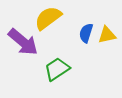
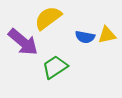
blue semicircle: moved 1 px left, 4 px down; rotated 96 degrees counterclockwise
green trapezoid: moved 2 px left, 2 px up
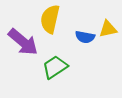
yellow semicircle: moved 2 px right, 1 px down; rotated 40 degrees counterclockwise
yellow triangle: moved 1 px right, 6 px up
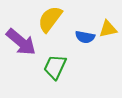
yellow semicircle: rotated 24 degrees clockwise
purple arrow: moved 2 px left
green trapezoid: rotated 32 degrees counterclockwise
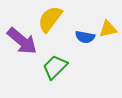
purple arrow: moved 1 px right, 1 px up
green trapezoid: rotated 20 degrees clockwise
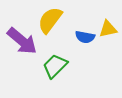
yellow semicircle: moved 1 px down
green trapezoid: moved 1 px up
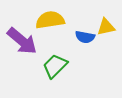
yellow semicircle: rotated 44 degrees clockwise
yellow triangle: moved 2 px left, 2 px up
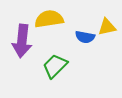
yellow semicircle: moved 1 px left, 1 px up
yellow triangle: moved 1 px right
purple arrow: rotated 56 degrees clockwise
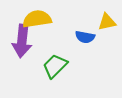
yellow semicircle: moved 12 px left
yellow triangle: moved 5 px up
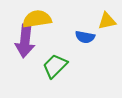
yellow triangle: moved 1 px up
purple arrow: moved 3 px right
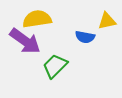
purple arrow: rotated 60 degrees counterclockwise
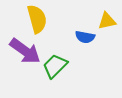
yellow semicircle: rotated 84 degrees clockwise
purple arrow: moved 10 px down
